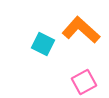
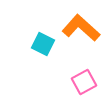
orange L-shape: moved 2 px up
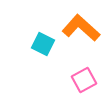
pink square: moved 2 px up
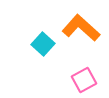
cyan square: rotated 15 degrees clockwise
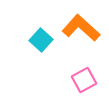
cyan square: moved 2 px left, 4 px up
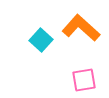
pink square: rotated 20 degrees clockwise
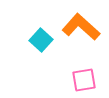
orange L-shape: moved 1 px up
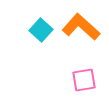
cyan square: moved 10 px up
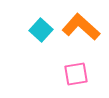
pink square: moved 8 px left, 6 px up
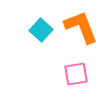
orange L-shape: rotated 27 degrees clockwise
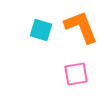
cyan square: rotated 25 degrees counterclockwise
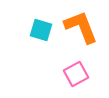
pink square: rotated 20 degrees counterclockwise
